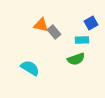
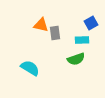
gray rectangle: moved 1 px right, 1 px down; rotated 32 degrees clockwise
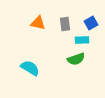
orange triangle: moved 3 px left, 2 px up
gray rectangle: moved 10 px right, 9 px up
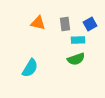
blue square: moved 1 px left, 1 px down
cyan rectangle: moved 4 px left
cyan semicircle: rotated 90 degrees clockwise
